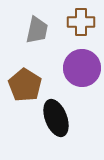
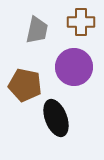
purple circle: moved 8 px left, 1 px up
brown pentagon: rotated 20 degrees counterclockwise
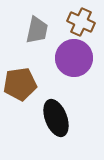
brown cross: rotated 24 degrees clockwise
purple circle: moved 9 px up
brown pentagon: moved 5 px left, 1 px up; rotated 20 degrees counterclockwise
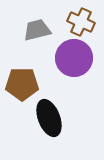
gray trapezoid: rotated 116 degrees counterclockwise
brown pentagon: moved 2 px right; rotated 8 degrees clockwise
black ellipse: moved 7 px left
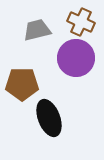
purple circle: moved 2 px right
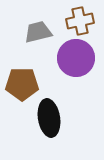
brown cross: moved 1 px left, 1 px up; rotated 36 degrees counterclockwise
gray trapezoid: moved 1 px right, 2 px down
black ellipse: rotated 12 degrees clockwise
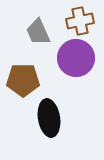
gray trapezoid: rotated 100 degrees counterclockwise
brown pentagon: moved 1 px right, 4 px up
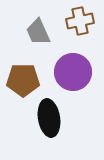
purple circle: moved 3 px left, 14 px down
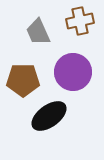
black ellipse: moved 2 px up; rotated 63 degrees clockwise
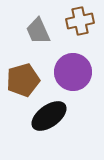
gray trapezoid: moved 1 px up
brown pentagon: rotated 16 degrees counterclockwise
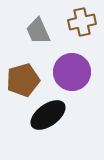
brown cross: moved 2 px right, 1 px down
purple circle: moved 1 px left
black ellipse: moved 1 px left, 1 px up
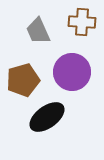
brown cross: rotated 16 degrees clockwise
black ellipse: moved 1 px left, 2 px down
